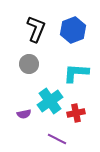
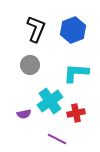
gray circle: moved 1 px right, 1 px down
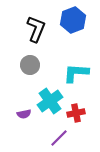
blue hexagon: moved 10 px up
purple line: moved 2 px right, 1 px up; rotated 72 degrees counterclockwise
